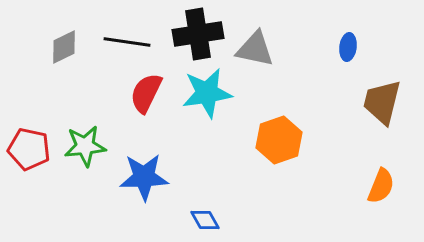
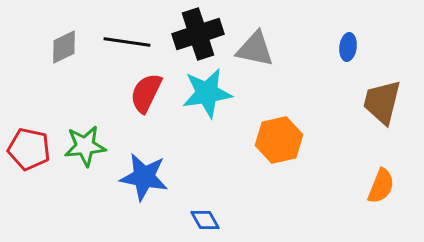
black cross: rotated 9 degrees counterclockwise
orange hexagon: rotated 6 degrees clockwise
blue star: rotated 12 degrees clockwise
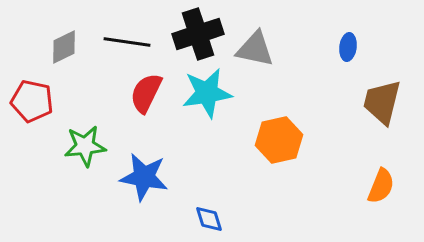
red pentagon: moved 3 px right, 48 px up
blue diamond: moved 4 px right, 1 px up; rotated 12 degrees clockwise
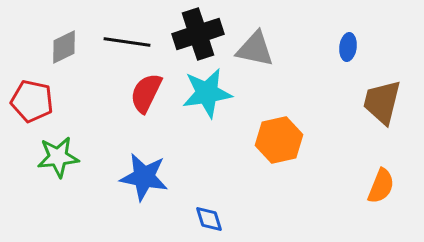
green star: moved 27 px left, 11 px down
